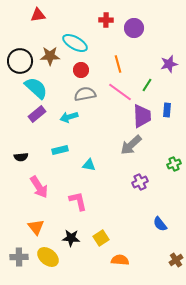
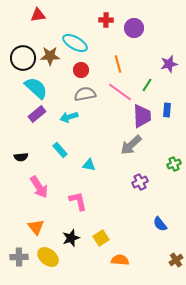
black circle: moved 3 px right, 3 px up
cyan rectangle: rotated 63 degrees clockwise
black star: rotated 24 degrees counterclockwise
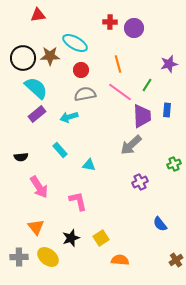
red cross: moved 4 px right, 2 px down
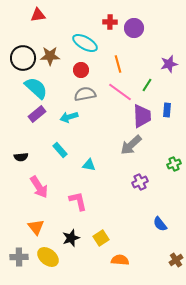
cyan ellipse: moved 10 px right
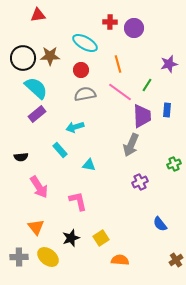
cyan arrow: moved 6 px right, 10 px down
gray arrow: rotated 25 degrees counterclockwise
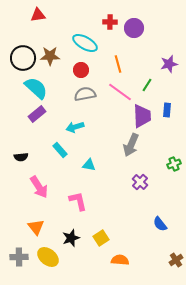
purple cross: rotated 21 degrees counterclockwise
